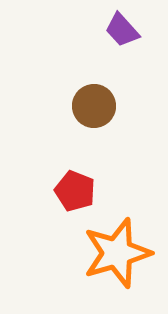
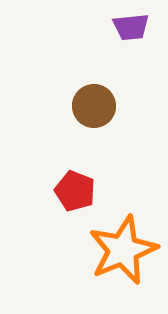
purple trapezoid: moved 9 px right, 3 px up; rotated 54 degrees counterclockwise
orange star: moved 6 px right, 3 px up; rotated 6 degrees counterclockwise
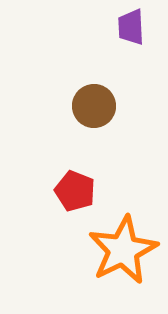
purple trapezoid: rotated 93 degrees clockwise
orange star: rotated 4 degrees counterclockwise
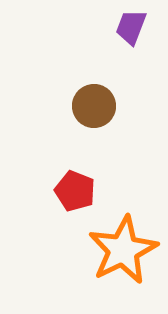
purple trapezoid: rotated 24 degrees clockwise
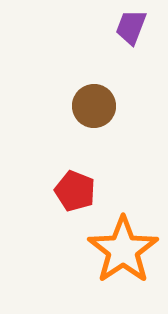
orange star: rotated 8 degrees counterclockwise
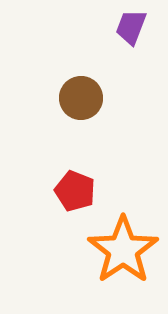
brown circle: moved 13 px left, 8 px up
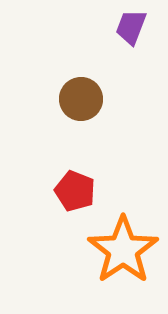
brown circle: moved 1 px down
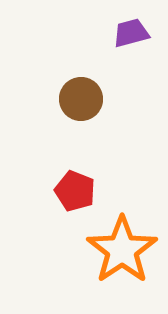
purple trapezoid: moved 6 px down; rotated 54 degrees clockwise
orange star: moved 1 px left
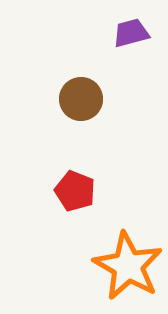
orange star: moved 6 px right, 16 px down; rotated 8 degrees counterclockwise
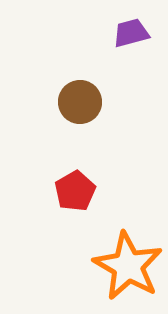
brown circle: moved 1 px left, 3 px down
red pentagon: rotated 21 degrees clockwise
